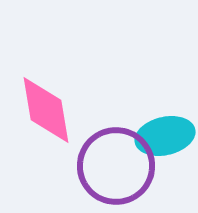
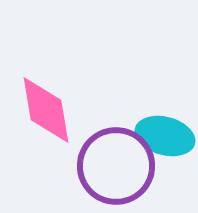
cyan ellipse: rotated 28 degrees clockwise
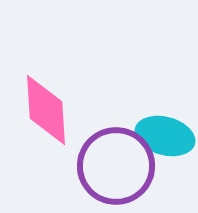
pink diamond: rotated 6 degrees clockwise
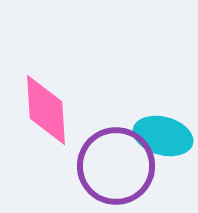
cyan ellipse: moved 2 px left
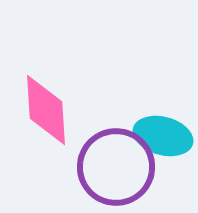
purple circle: moved 1 px down
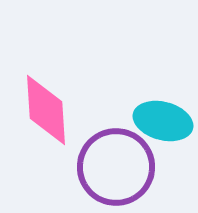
cyan ellipse: moved 15 px up
